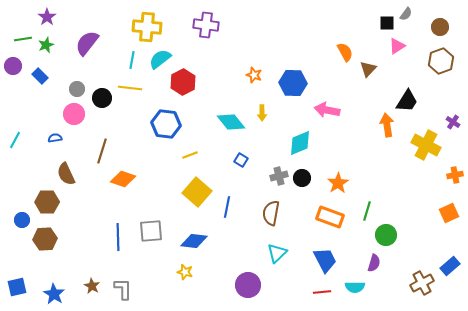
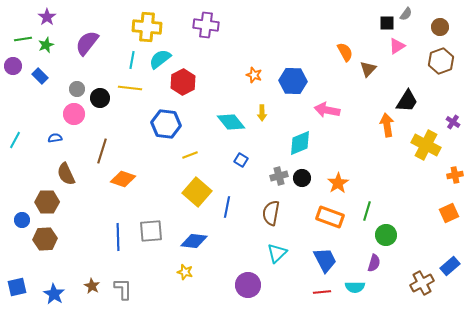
blue hexagon at (293, 83): moved 2 px up
black circle at (102, 98): moved 2 px left
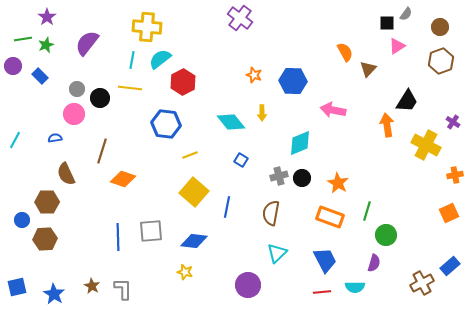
purple cross at (206, 25): moved 34 px right, 7 px up; rotated 30 degrees clockwise
pink arrow at (327, 110): moved 6 px right
orange star at (338, 183): rotated 10 degrees counterclockwise
yellow square at (197, 192): moved 3 px left
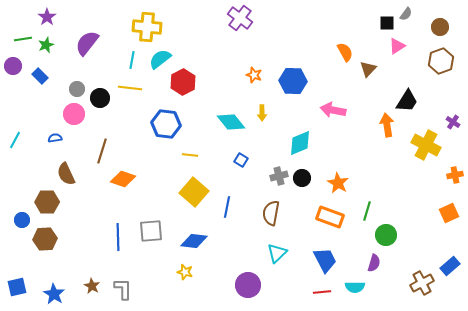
yellow line at (190, 155): rotated 28 degrees clockwise
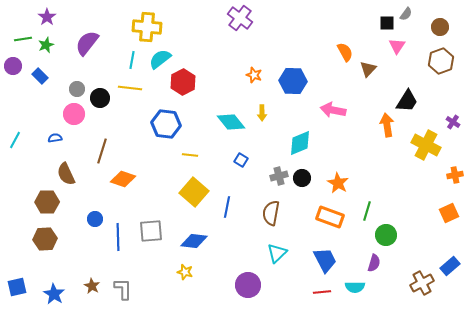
pink triangle at (397, 46): rotated 24 degrees counterclockwise
blue circle at (22, 220): moved 73 px right, 1 px up
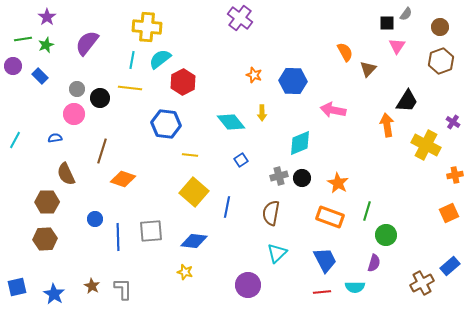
blue square at (241, 160): rotated 24 degrees clockwise
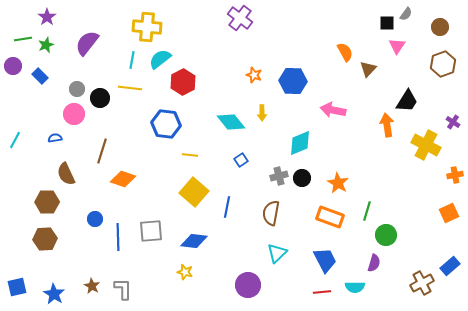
brown hexagon at (441, 61): moved 2 px right, 3 px down
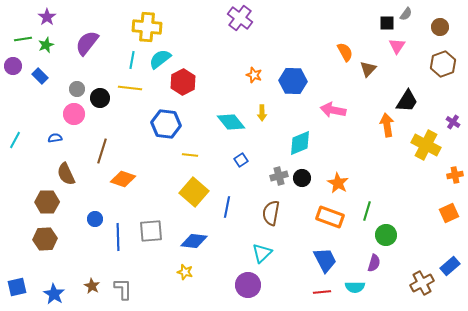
cyan triangle at (277, 253): moved 15 px left
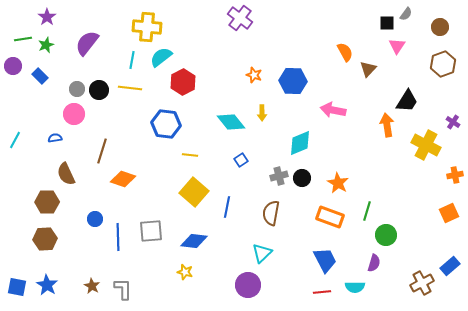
cyan semicircle at (160, 59): moved 1 px right, 2 px up
black circle at (100, 98): moved 1 px left, 8 px up
blue square at (17, 287): rotated 24 degrees clockwise
blue star at (54, 294): moved 7 px left, 9 px up
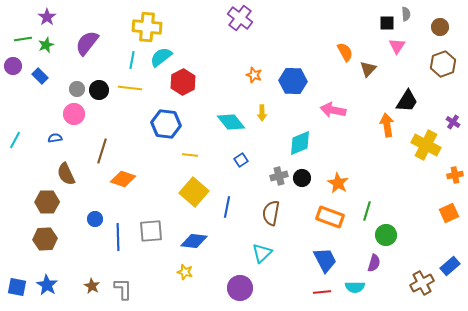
gray semicircle at (406, 14): rotated 40 degrees counterclockwise
purple circle at (248, 285): moved 8 px left, 3 px down
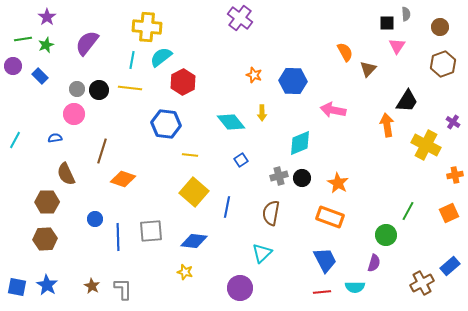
green line at (367, 211): moved 41 px right; rotated 12 degrees clockwise
